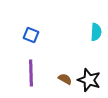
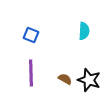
cyan semicircle: moved 12 px left, 1 px up
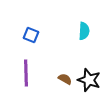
purple line: moved 5 px left
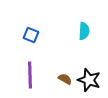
purple line: moved 4 px right, 2 px down
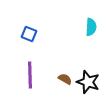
cyan semicircle: moved 7 px right, 4 px up
blue square: moved 2 px left, 1 px up
black star: moved 1 px left, 2 px down
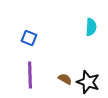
blue square: moved 4 px down
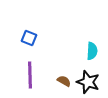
cyan semicircle: moved 1 px right, 24 px down
brown semicircle: moved 1 px left, 2 px down
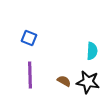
black star: rotated 10 degrees counterclockwise
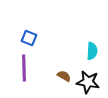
purple line: moved 6 px left, 7 px up
brown semicircle: moved 5 px up
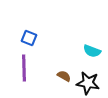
cyan semicircle: rotated 108 degrees clockwise
black star: moved 1 px down
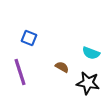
cyan semicircle: moved 1 px left, 2 px down
purple line: moved 4 px left, 4 px down; rotated 16 degrees counterclockwise
brown semicircle: moved 2 px left, 9 px up
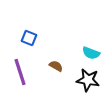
brown semicircle: moved 6 px left, 1 px up
black star: moved 3 px up
